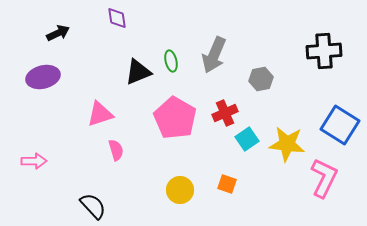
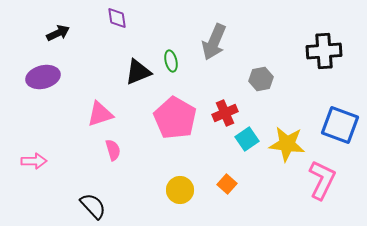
gray arrow: moved 13 px up
blue square: rotated 12 degrees counterclockwise
pink semicircle: moved 3 px left
pink L-shape: moved 2 px left, 2 px down
orange square: rotated 24 degrees clockwise
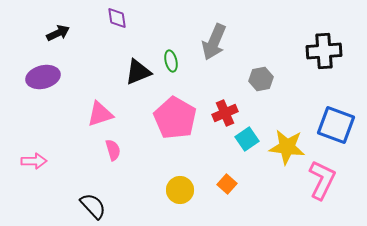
blue square: moved 4 px left
yellow star: moved 3 px down
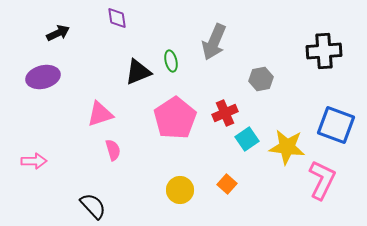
pink pentagon: rotated 9 degrees clockwise
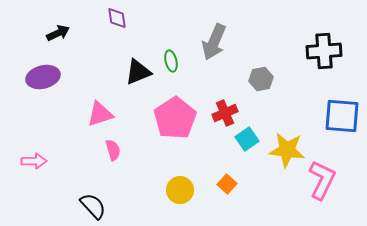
blue square: moved 6 px right, 9 px up; rotated 15 degrees counterclockwise
yellow star: moved 3 px down
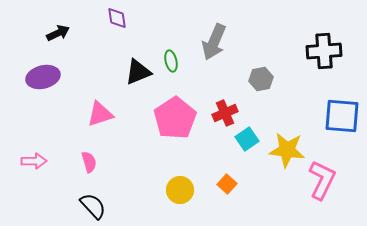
pink semicircle: moved 24 px left, 12 px down
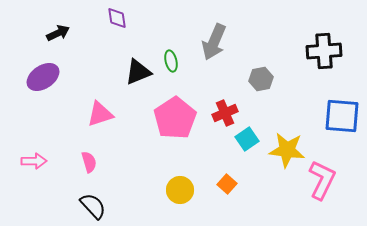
purple ellipse: rotated 20 degrees counterclockwise
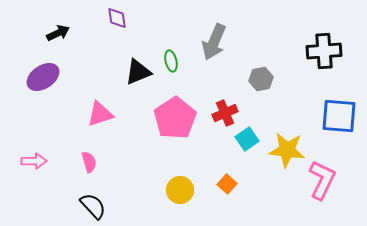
blue square: moved 3 px left
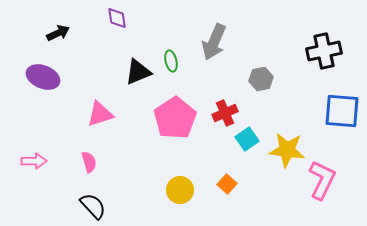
black cross: rotated 8 degrees counterclockwise
purple ellipse: rotated 56 degrees clockwise
blue square: moved 3 px right, 5 px up
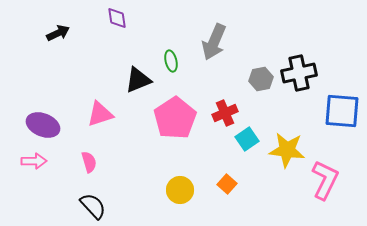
black cross: moved 25 px left, 22 px down
black triangle: moved 8 px down
purple ellipse: moved 48 px down
pink L-shape: moved 3 px right
